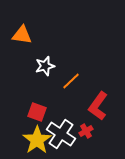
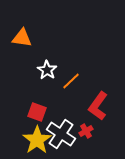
orange triangle: moved 3 px down
white star: moved 2 px right, 4 px down; rotated 24 degrees counterclockwise
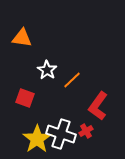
orange line: moved 1 px right, 1 px up
red square: moved 12 px left, 14 px up
white cross: rotated 16 degrees counterclockwise
yellow star: moved 1 px up
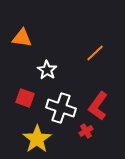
orange line: moved 23 px right, 27 px up
white cross: moved 26 px up
